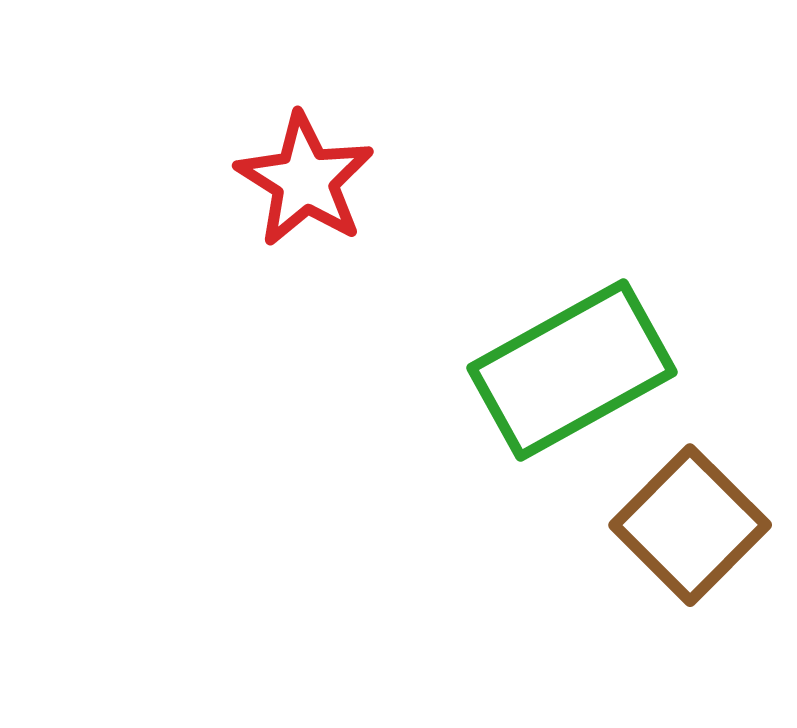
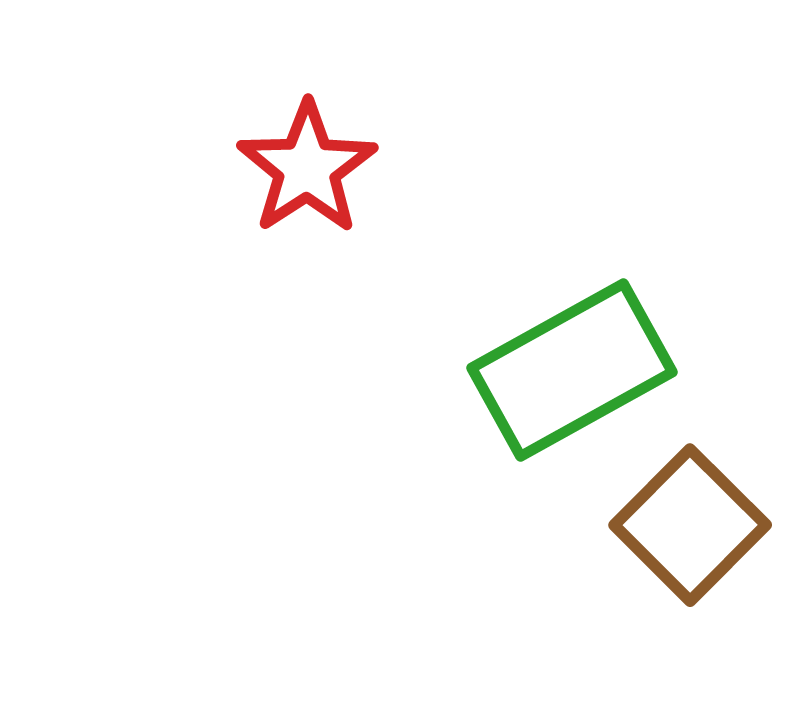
red star: moved 2 px right, 12 px up; rotated 7 degrees clockwise
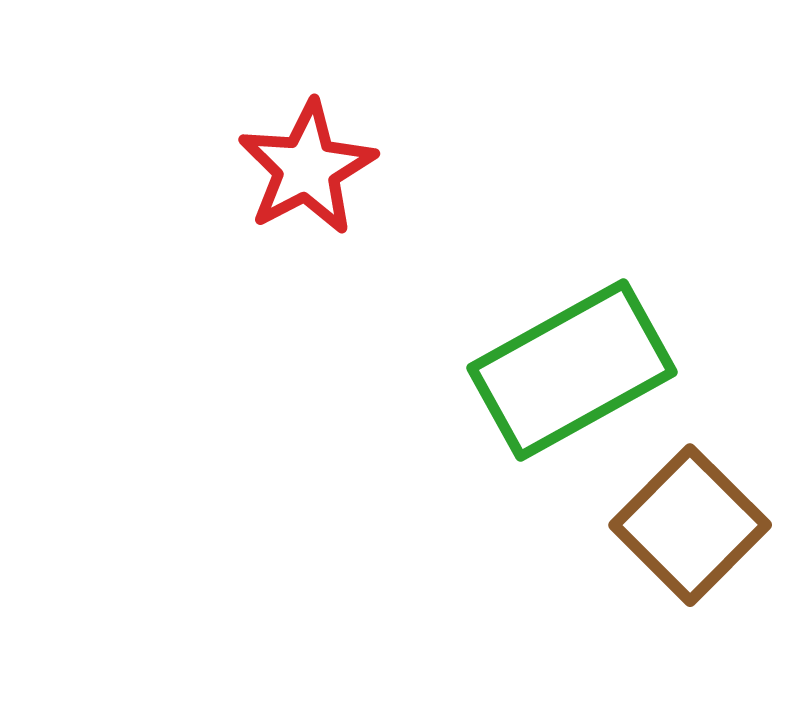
red star: rotated 5 degrees clockwise
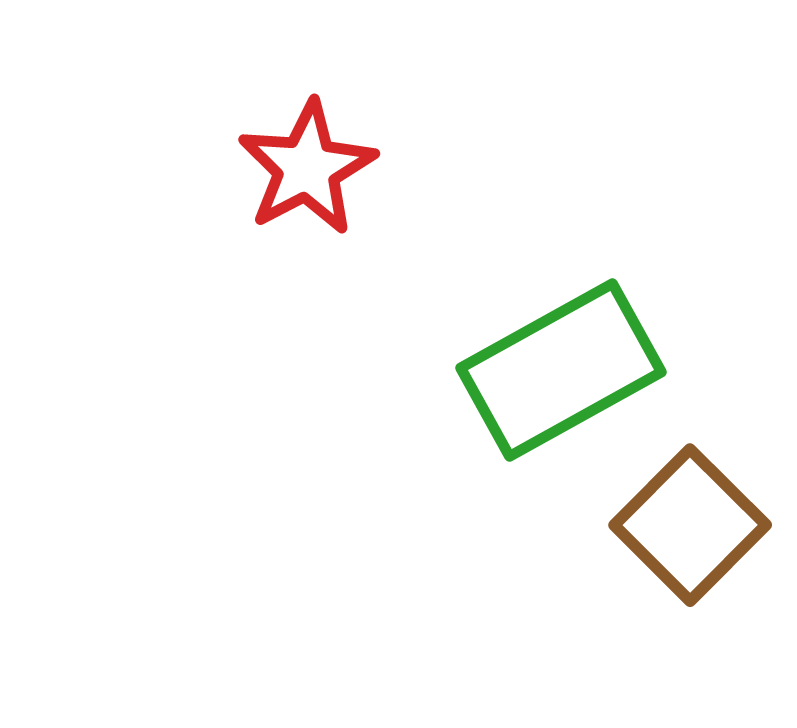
green rectangle: moved 11 px left
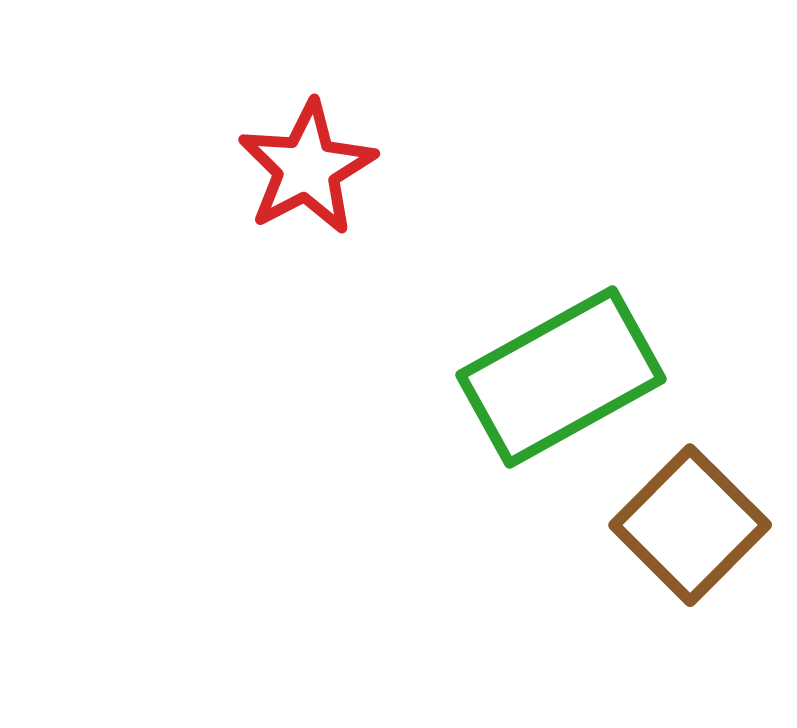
green rectangle: moved 7 px down
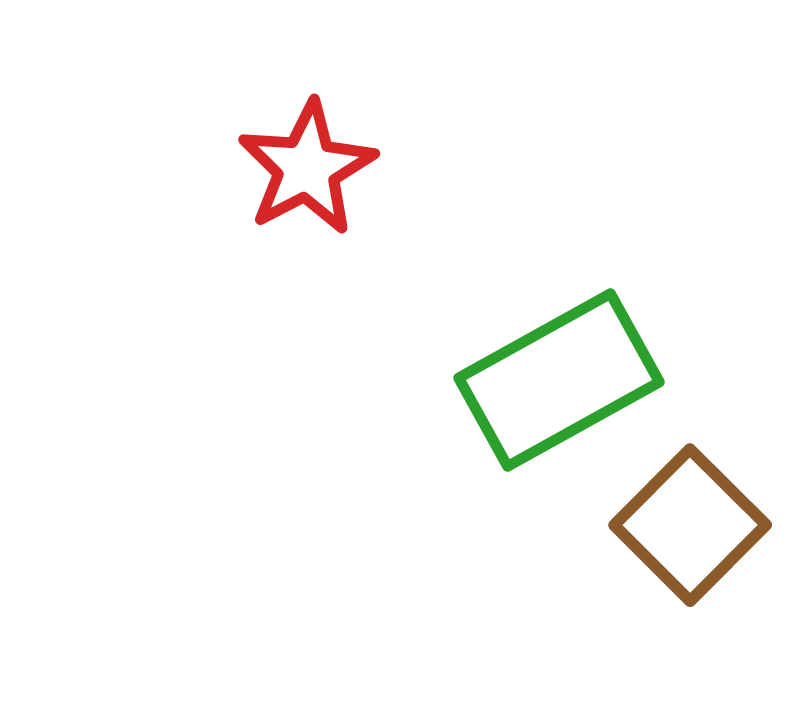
green rectangle: moved 2 px left, 3 px down
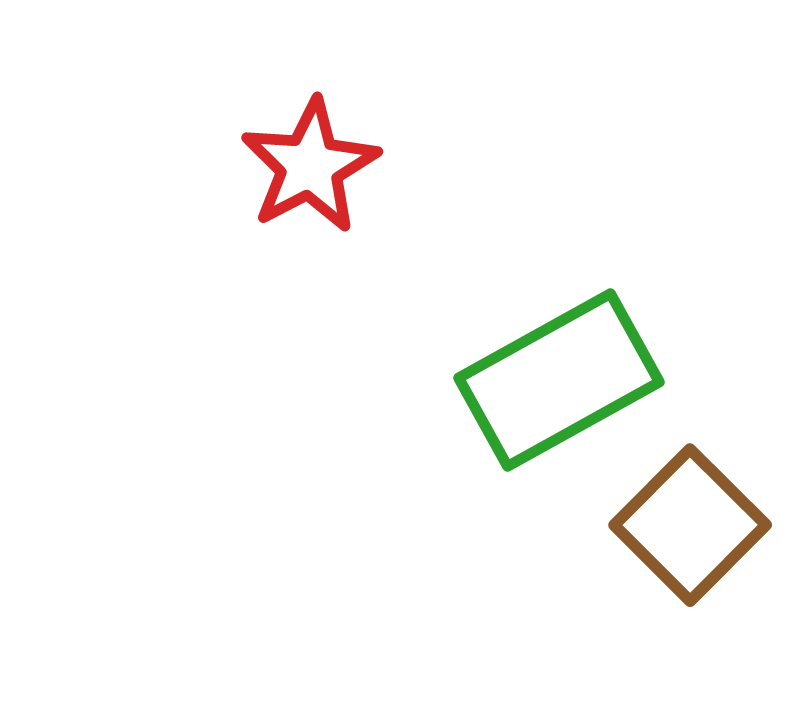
red star: moved 3 px right, 2 px up
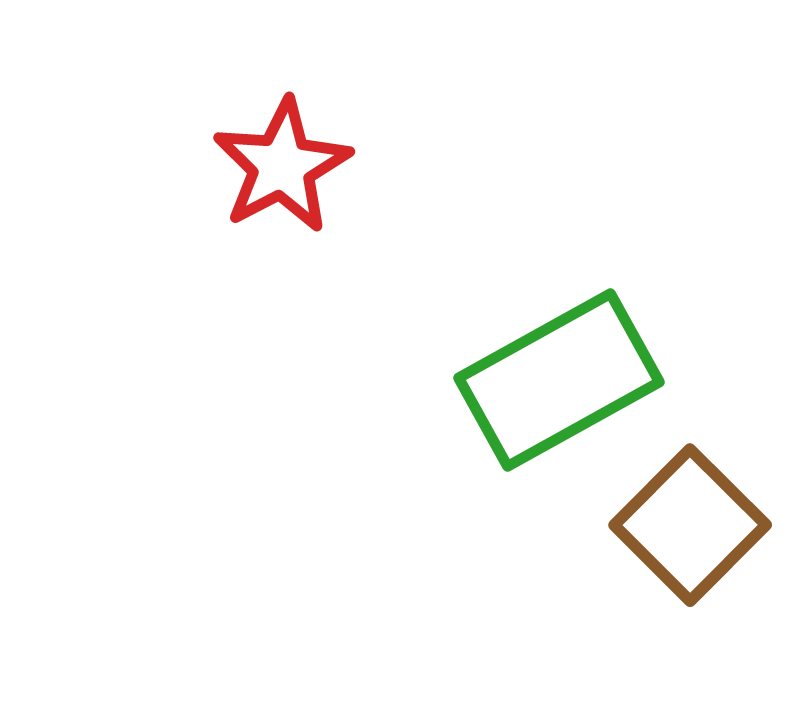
red star: moved 28 px left
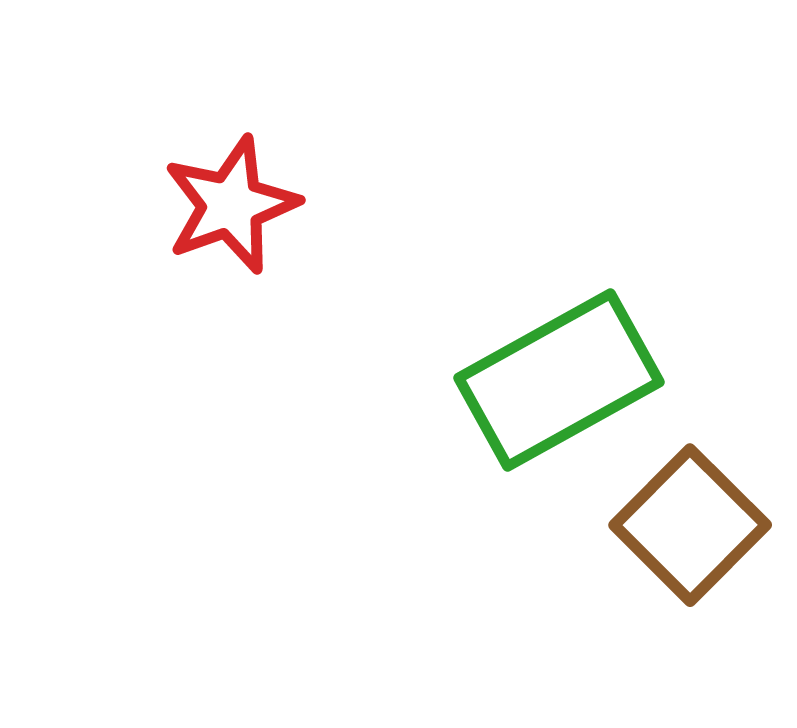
red star: moved 51 px left, 39 px down; rotated 8 degrees clockwise
